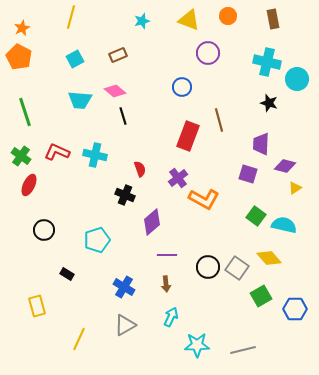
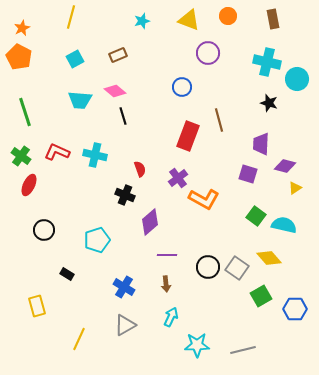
purple diamond at (152, 222): moved 2 px left
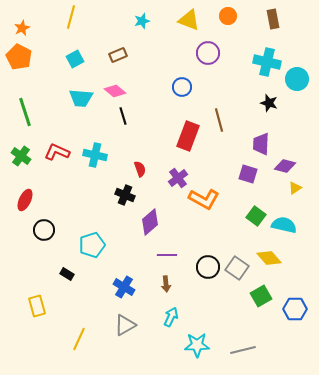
cyan trapezoid at (80, 100): moved 1 px right, 2 px up
red ellipse at (29, 185): moved 4 px left, 15 px down
cyan pentagon at (97, 240): moved 5 px left, 5 px down
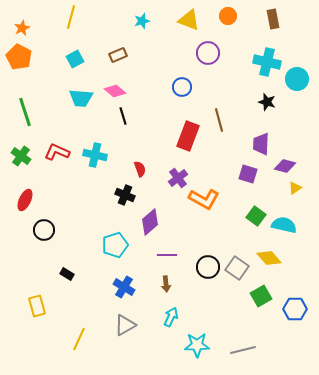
black star at (269, 103): moved 2 px left, 1 px up
cyan pentagon at (92, 245): moved 23 px right
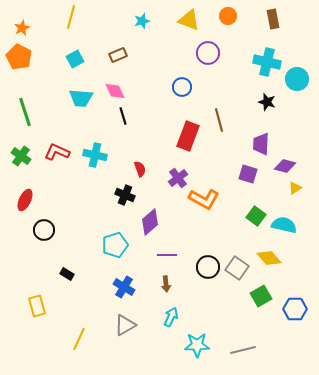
pink diamond at (115, 91): rotated 25 degrees clockwise
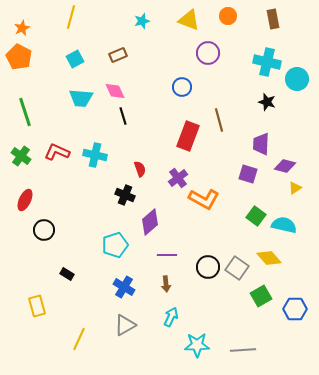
gray line at (243, 350): rotated 10 degrees clockwise
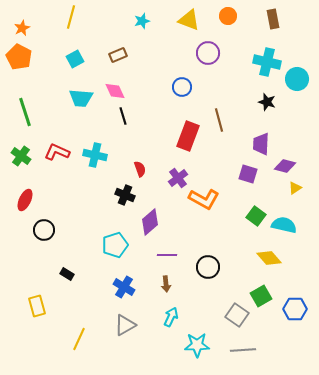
gray square at (237, 268): moved 47 px down
